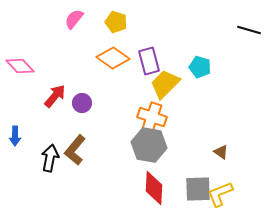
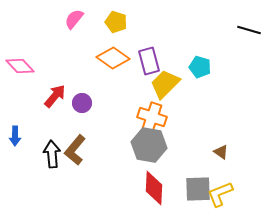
black arrow: moved 2 px right, 4 px up; rotated 16 degrees counterclockwise
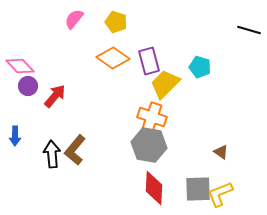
purple circle: moved 54 px left, 17 px up
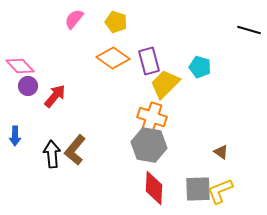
yellow L-shape: moved 3 px up
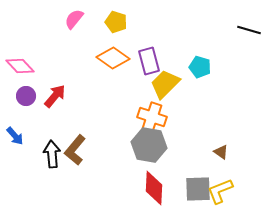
purple circle: moved 2 px left, 10 px down
blue arrow: rotated 42 degrees counterclockwise
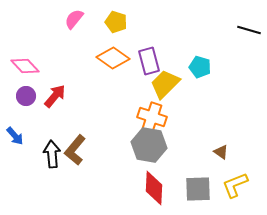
pink diamond: moved 5 px right
yellow L-shape: moved 15 px right, 6 px up
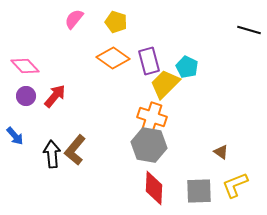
cyan pentagon: moved 13 px left; rotated 10 degrees clockwise
gray square: moved 1 px right, 2 px down
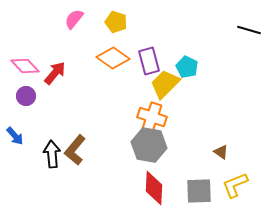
red arrow: moved 23 px up
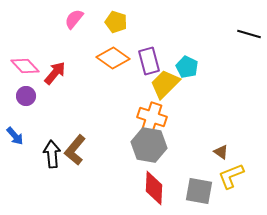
black line: moved 4 px down
yellow L-shape: moved 4 px left, 9 px up
gray square: rotated 12 degrees clockwise
